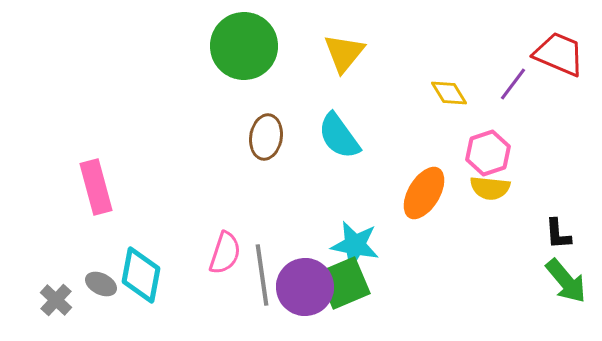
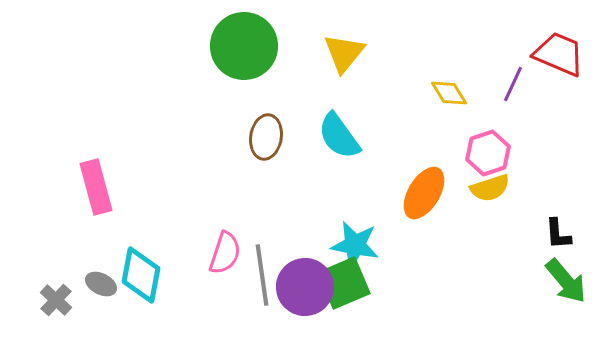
purple line: rotated 12 degrees counterclockwise
yellow semicircle: rotated 24 degrees counterclockwise
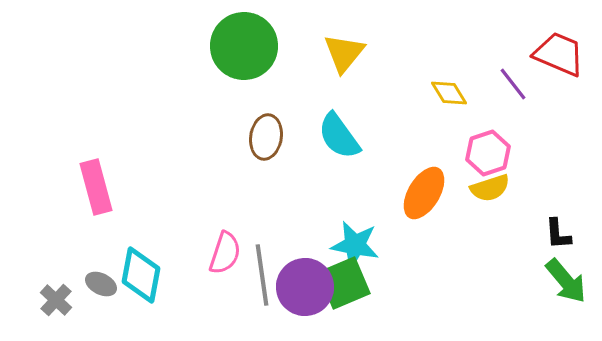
purple line: rotated 63 degrees counterclockwise
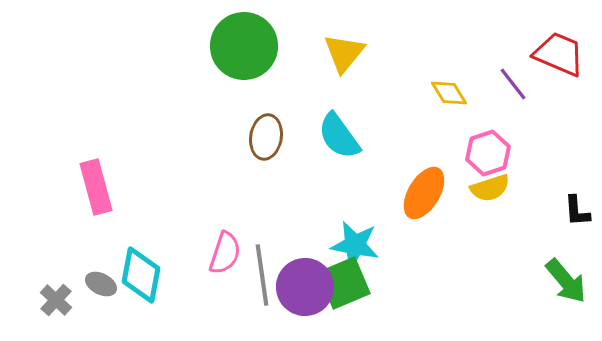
black L-shape: moved 19 px right, 23 px up
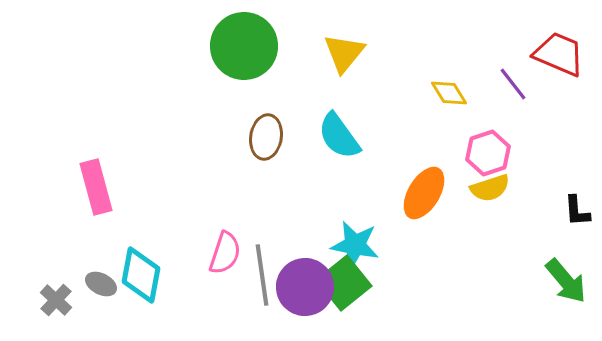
green square: rotated 16 degrees counterclockwise
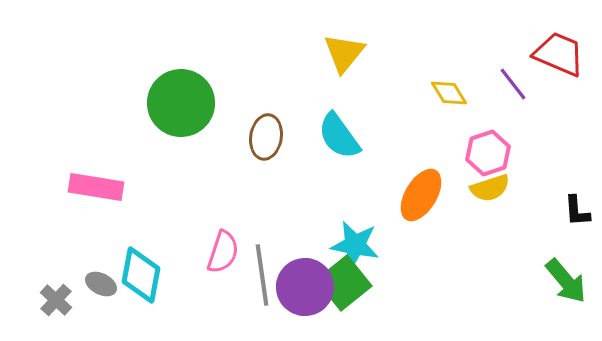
green circle: moved 63 px left, 57 px down
pink rectangle: rotated 66 degrees counterclockwise
orange ellipse: moved 3 px left, 2 px down
pink semicircle: moved 2 px left, 1 px up
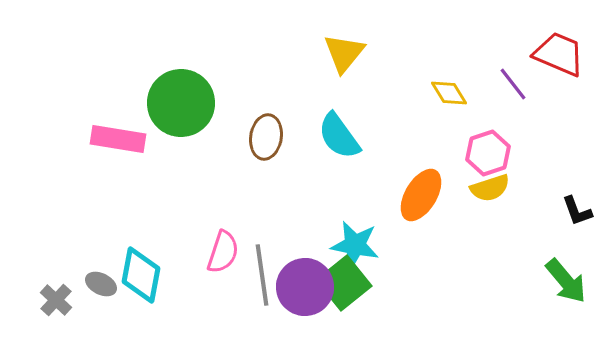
pink rectangle: moved 22 px right, 48 px up
black L-shape: rotated 16 degrees counterclockwise
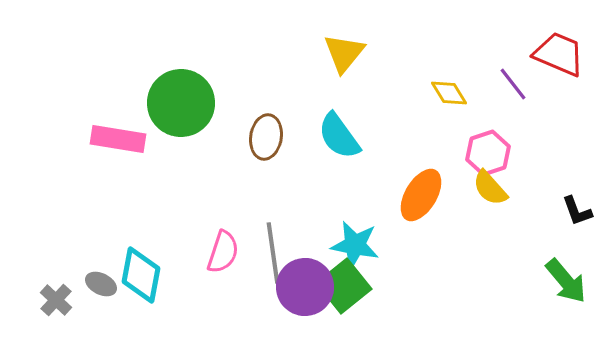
yellow semicircle: rotated 66 degrees clockwise
gray line: moved 11 px right, 22 px up
green square: moved 3 px down
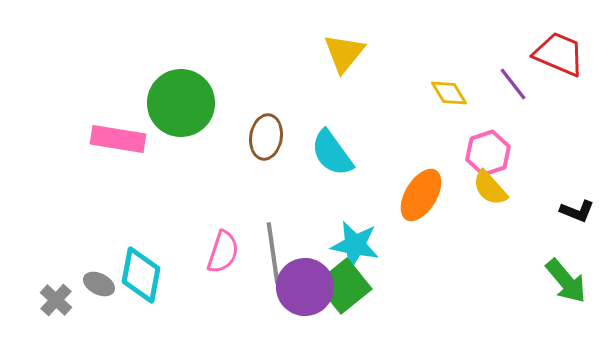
cyan semicircle: moved 7 px left, 17 px down
black L-shape: rotated 48 degrees counterclockwise
gray ellipse: moved 2 px left
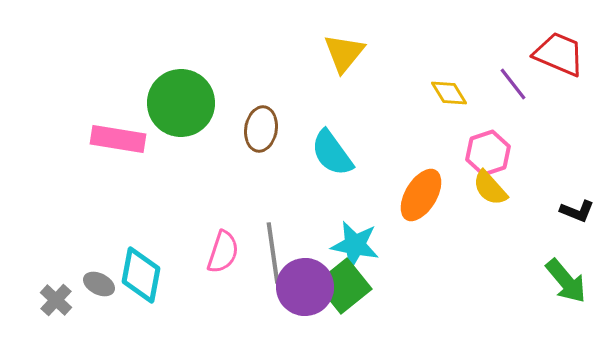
brown ellipse: moved 5 px left, 8 px up
